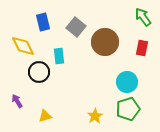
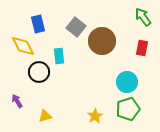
blue rectangle: moved 5 px left, 2 px down
brown circle: moved 3 px left, 1 px up
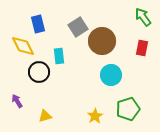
gray square: moved 2 px right; rotated 18 degrees clockwise
cyan circle: moved 16 px left, 7 px up
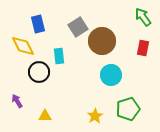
red rectangle: moved 1 px right
yellow triangle: rotated 16 degrees clockwise
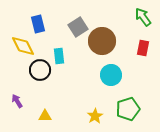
black circle: moved 1 px right, 2 px up
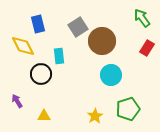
green arrow: moved 1 px left, 1 px down
red rectangle: moved 4 px right; rotated 21 degrees clockwise
black circle: moved 1 px right, 4 px down
yellow triangle: moved 1 px left
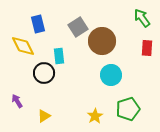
red rectangle: rotated 28 degrees counterclockwise
black circle: moved 3 px right, 1 px up
yellow triangle: rotated 32 degrees counterclockwise
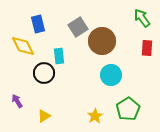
green pentagon: rotated 15 degrees counterclockwise
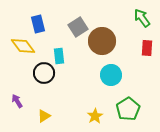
yellow diamond: rotated 10 degrees counterclockwise
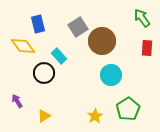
cyan rectangle: rotated 35 degrees counterclockwise
